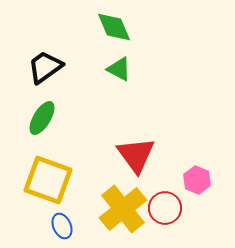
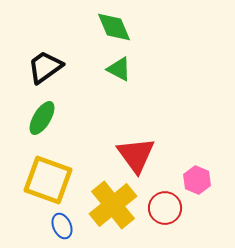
yellow cross: moved 10 px left, 4 px up
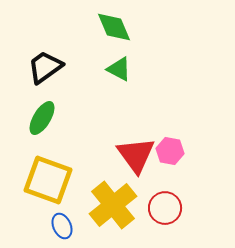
pink hexagon: moved 27 px left, 29 px up; rotated 12 degrees counterclockwise
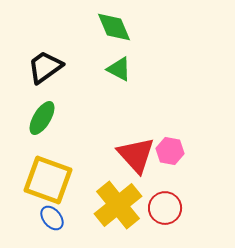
red triangle: rotated 6 degrees counterclockwise
yellow cross: moved 5 px right
blue ellipse: moved 10 px left, 8 px up; rotated 15 degrees counterclockwise
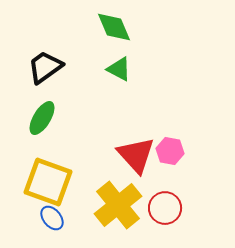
yellow square: moved 2 px down
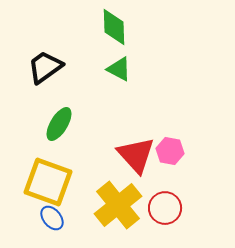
green diamond: rotated 21 degrees clockwise
green ellipse: moved 17 px right, 6 px down
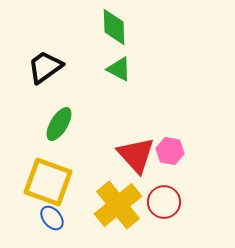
red circle: moved 1 px left, 6 px up
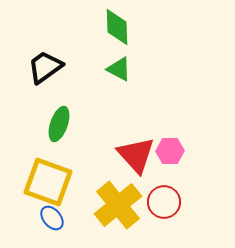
green diamond: moved 3 px right
green ellipse: rotated 12 degrees counterclockwise
pink hexagon: rotated 12 degrees counterclockwise
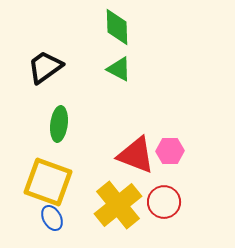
green ellipse: rotated 12 degrees counterclockwise
red triangle: rotated 27 degrees counterclockwise
blue ellipse: rotated 10 degrees clockwise
